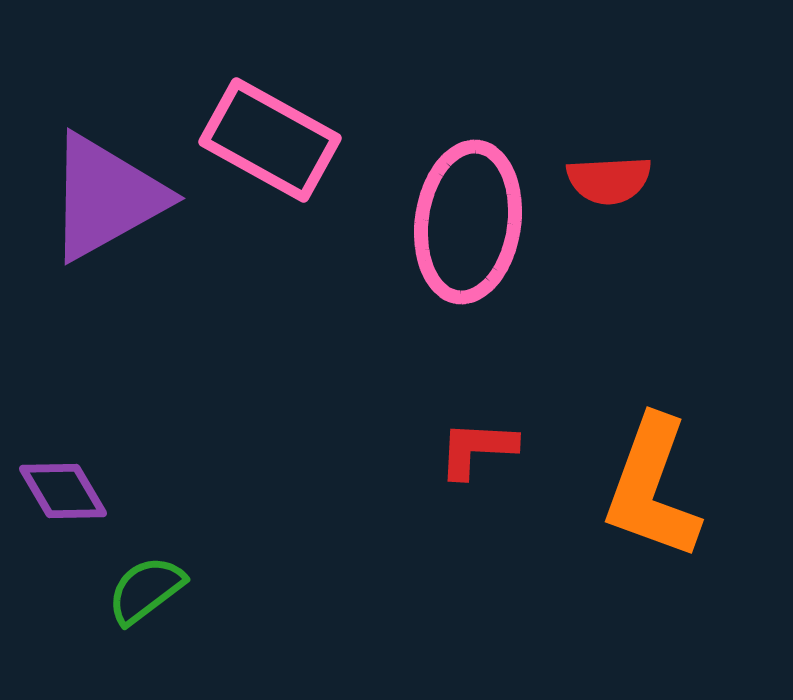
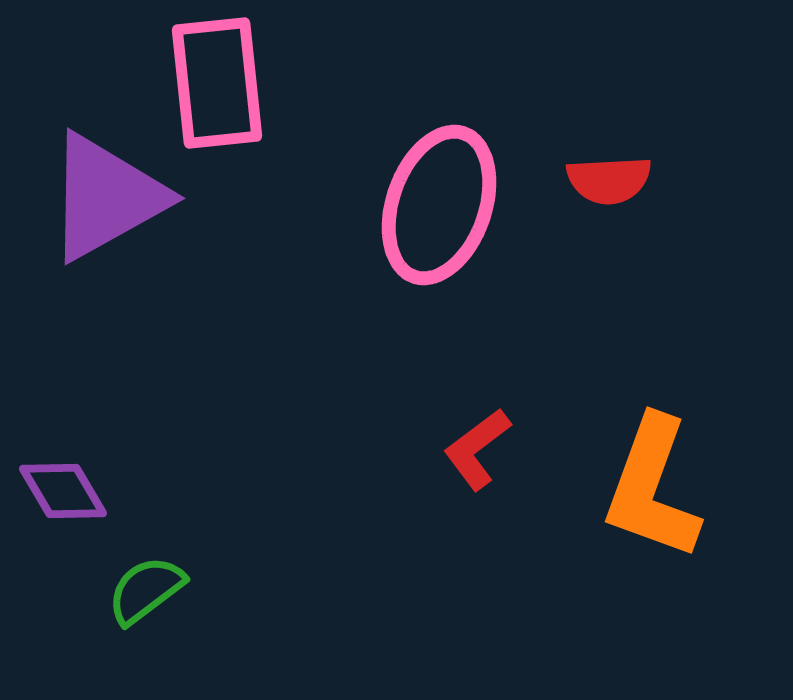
pink rectangle: moved 53 px left, 57 px up; rotated 55 degrees clockwise
pink ellipse: moved 29 px left, 17 px up; rotated 11 degrees clockwise
red L-shape: rotated 40 degrees counterclockwise
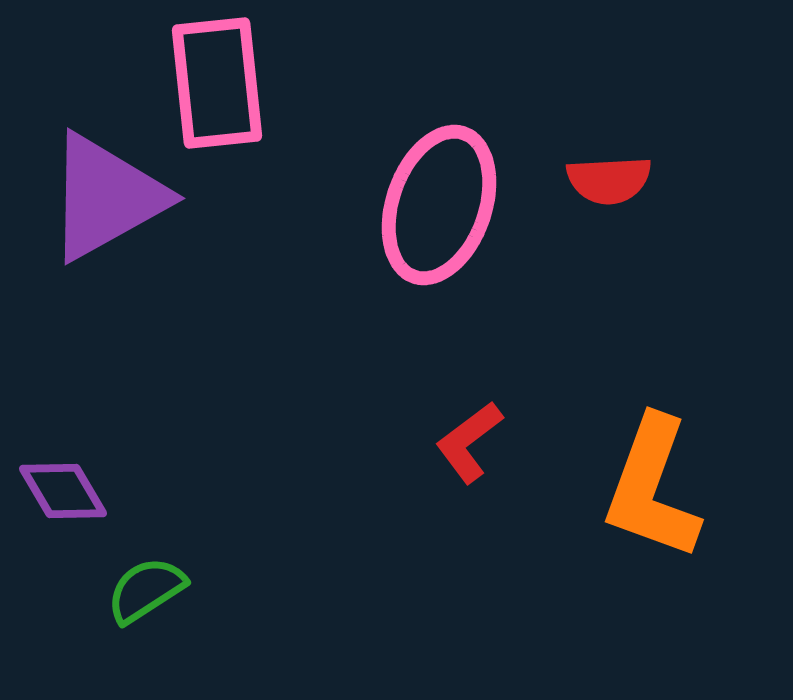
red L-shape: moved 8 px left, 7 px up
green semicircle: rotated 4 degrees clockwise
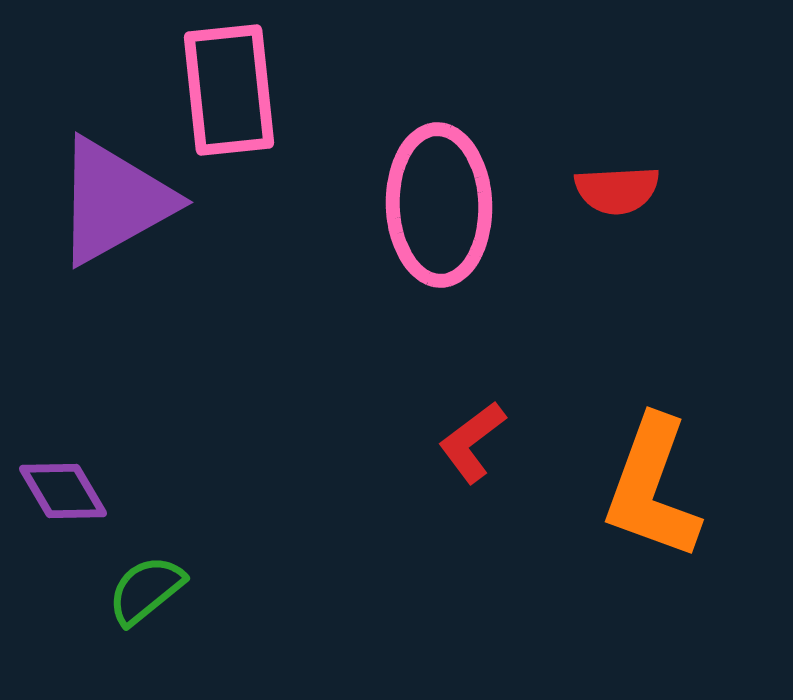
pink rectangle: moved 12 px right, 7 px down
red semicircle: moved 8 px right, 10 px down
purple triangle: moved 8 px right, 4 px down
pink ellipse: rotated 21 degrees counterclockwise
red L-shape: moved 3 px right
green semicircle: rotated 6 degrees counterclockwise
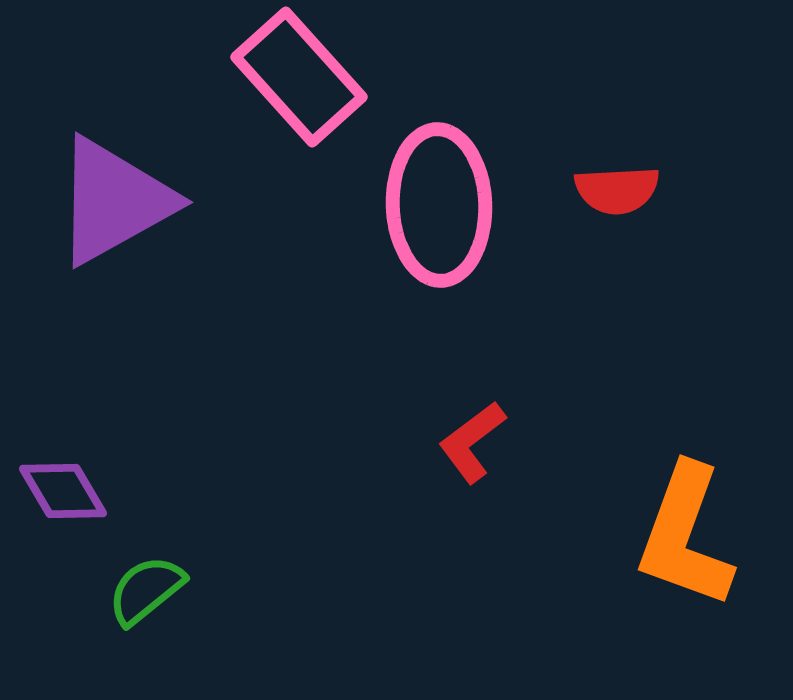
pink rectangle: moved 70 px right, 13 px up; rotated 36 degrees counterclockwise
orange L-shape: moved 33 px right, 48 px down
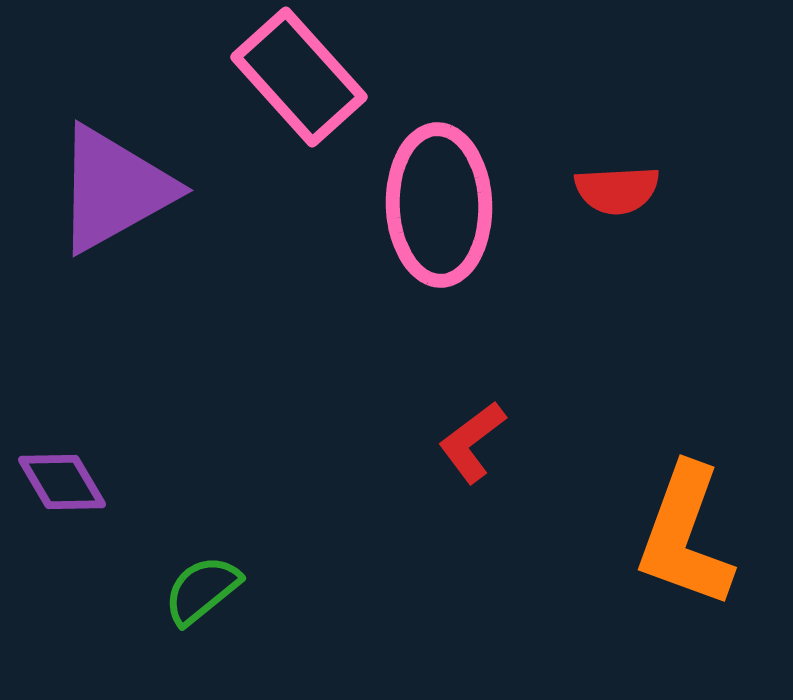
purple triangle: moved 12 px up
purple diamond: moved 1 px left, 9 px up
green semicircle: moved 56 px right
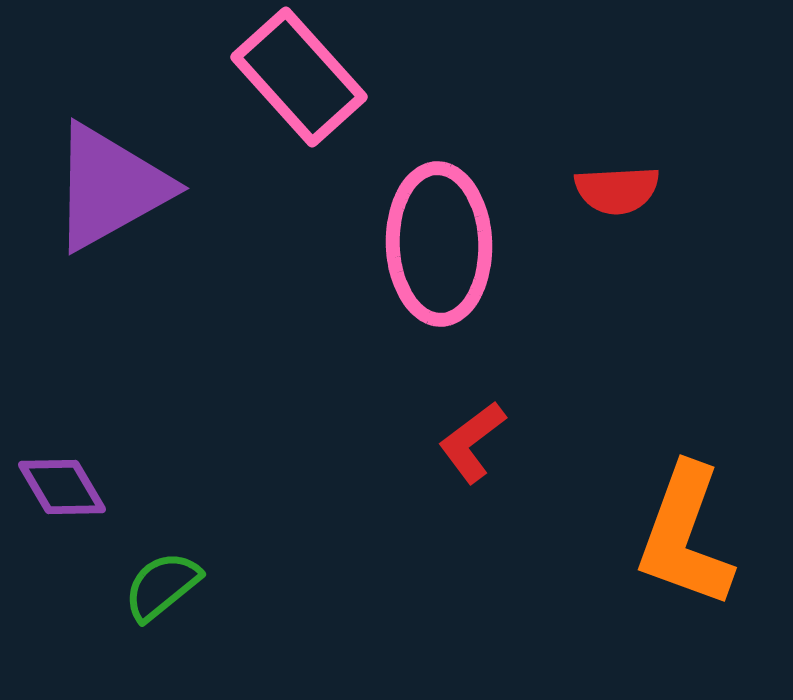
purple triangle: moved 4 px left, 2 px up
pink ellipse: moved 39 px down
purple diamond: moved 5 px down
green semicircle: moved 40 px left, 4 px up
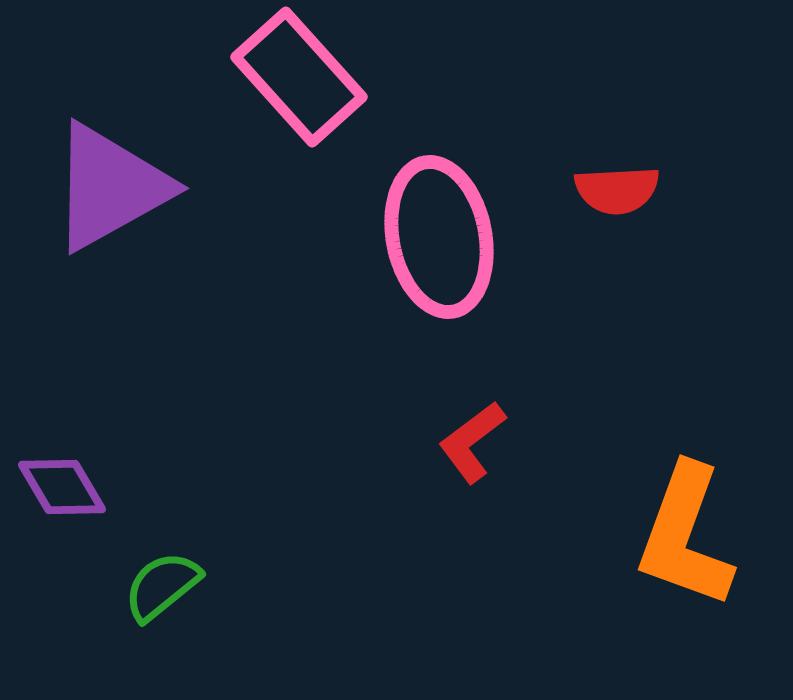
pink ellipse: moved 7 px up; rotated 9 degrees counterclockwise
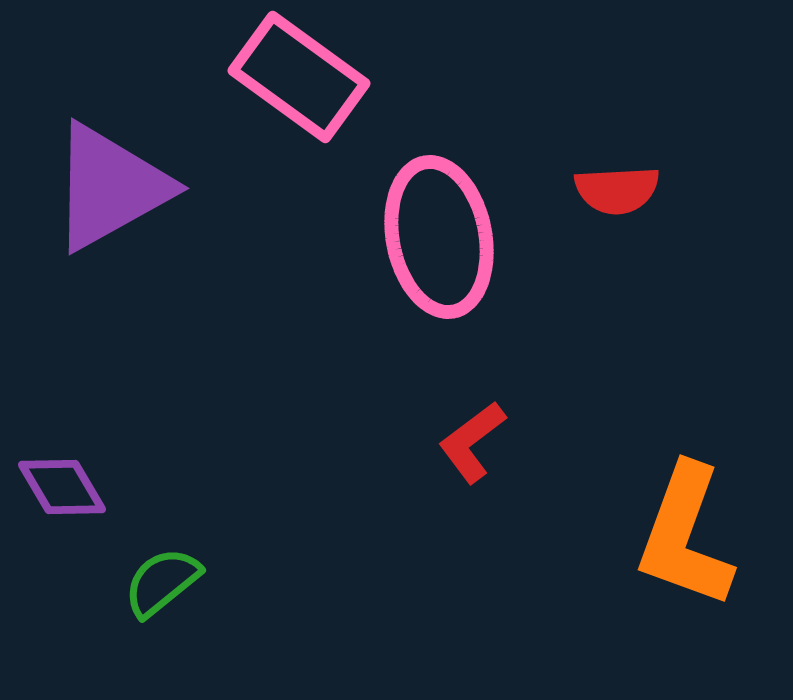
pink rectangle: rotated 12 degrees counterclockwise
green semicircle: moved 4 px up
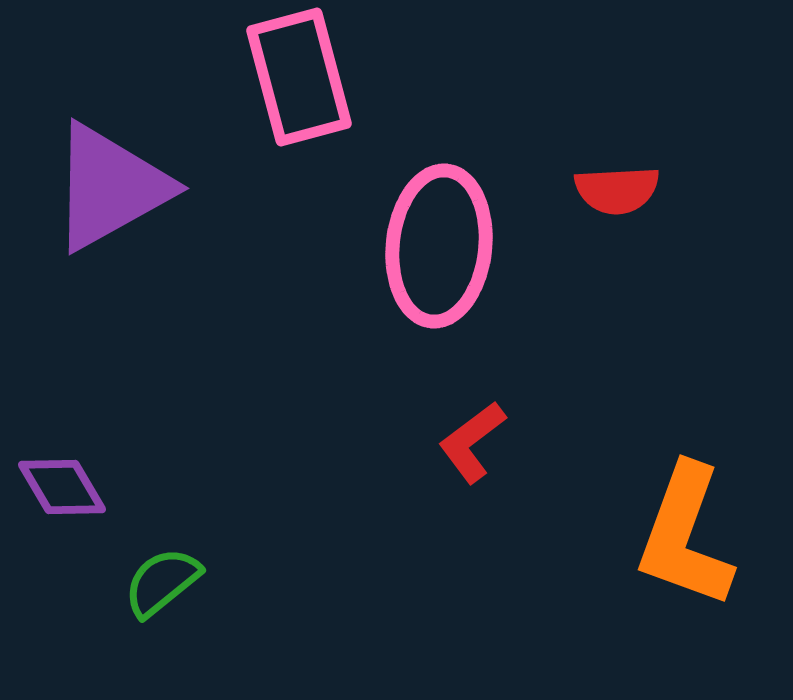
pink rectangle: rotated 39 degrees clockwise
pink ellipse: moved 9 px down; rotated 17 degrees clockwise
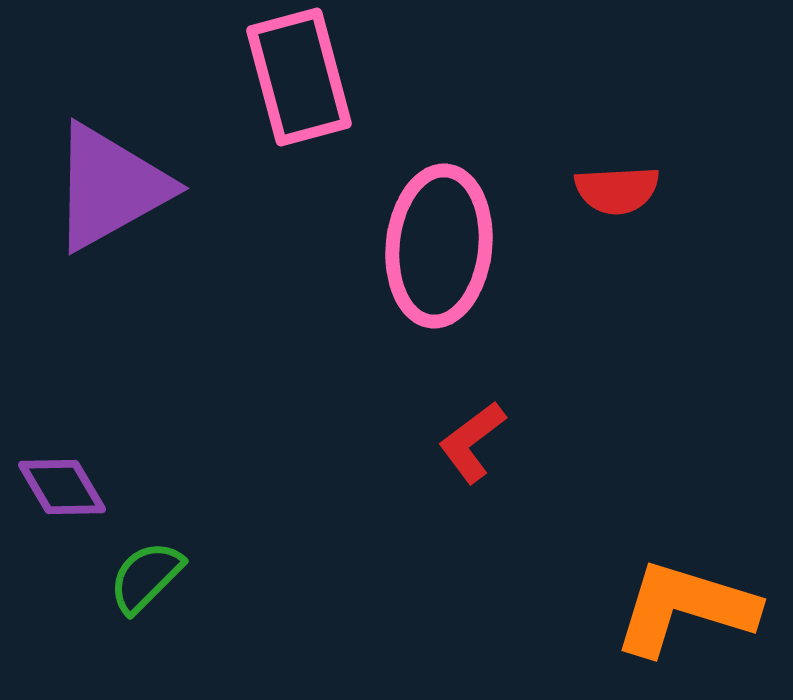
orange L-shape: moved 72 px down; rotated 87 degrees clockwise
green semicircle: moved 16 px left, 5 px up; rotated 6 degrees counterclockwise
